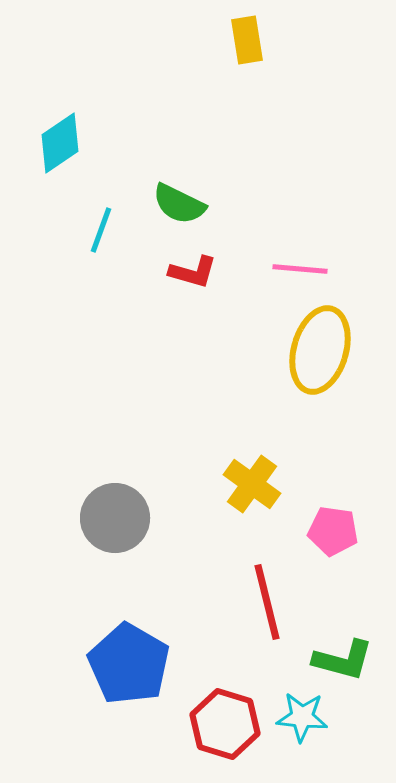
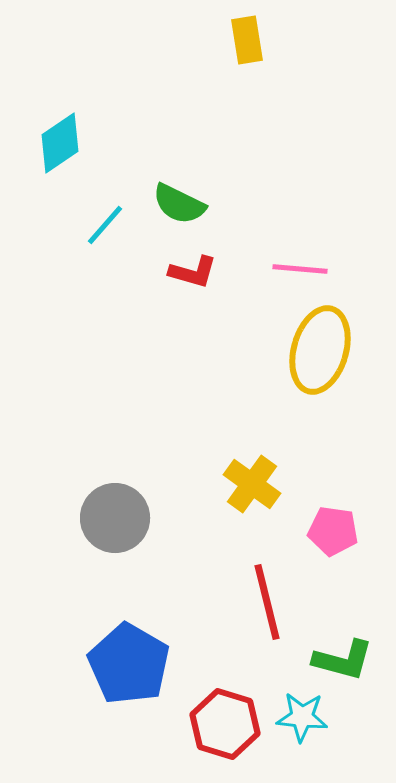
cyan line: moved 4 px right, 5 px up; rotated 21 degrees clockwise
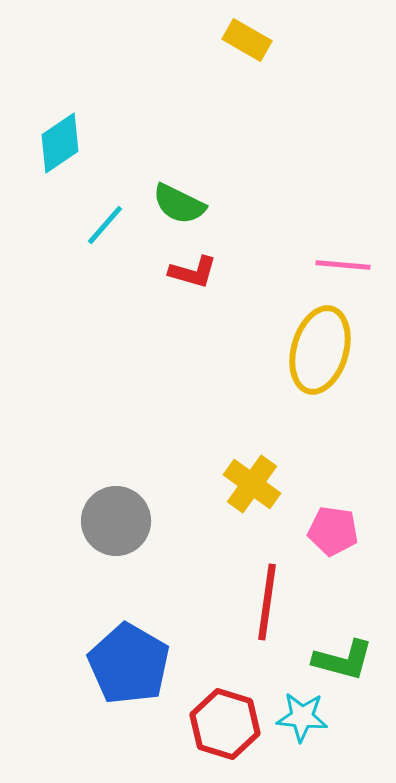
yellow rectangle: rotated 51 degrees counterclockwise
pink line: moved 43 px right, 4 px up
gray circle: moved 1 px right, 3 px down
red line: rotated 22 degrees clockwise
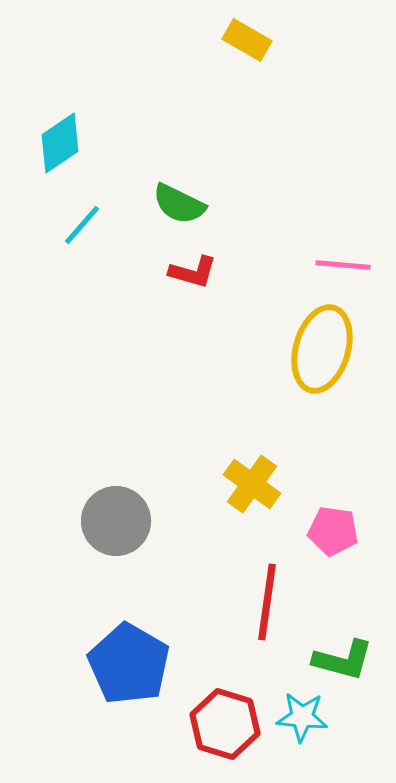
cyan line: moved 23 px left
yellow ellipse: moved 2 px right, 1 px up
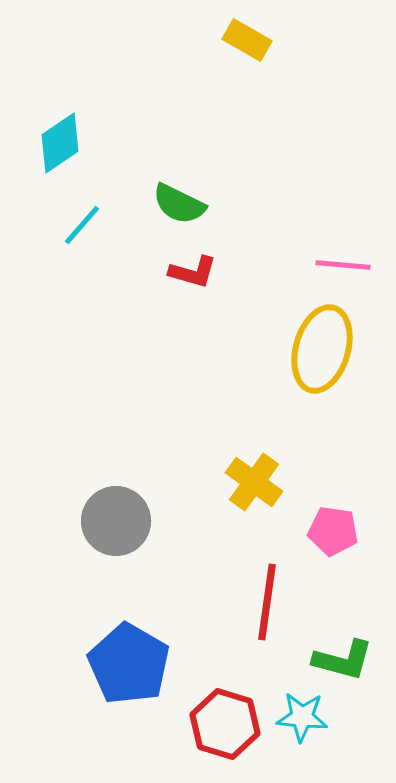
yellow cross: moved 2 px right, 2 px up
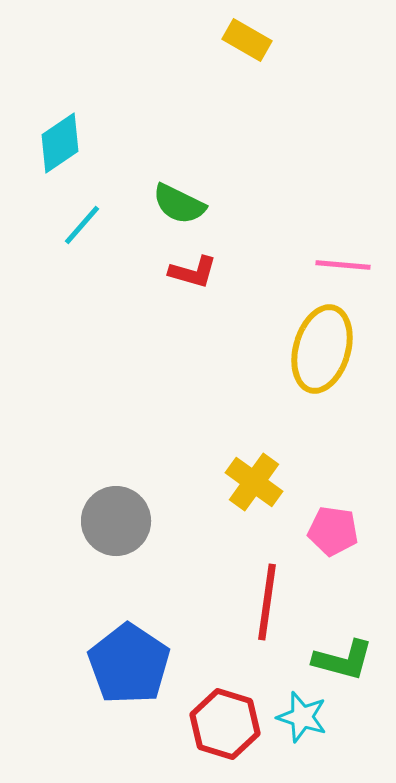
blue pentagon: rotated 4 degrees clockwise
cyan star: rotated 12 degrees clockwise
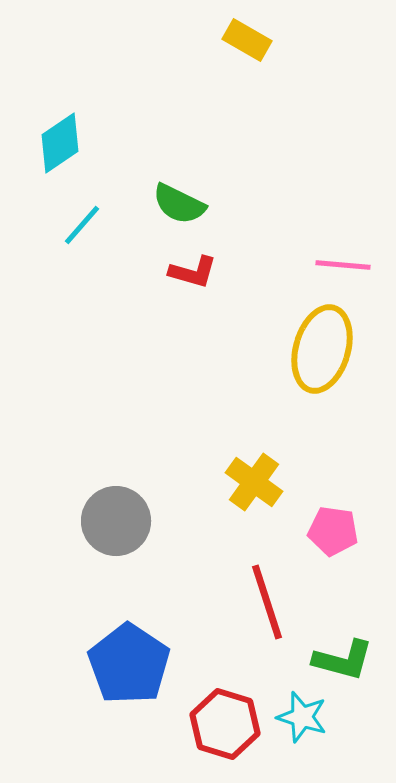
red line: rotated 26 degrees counterclockwise
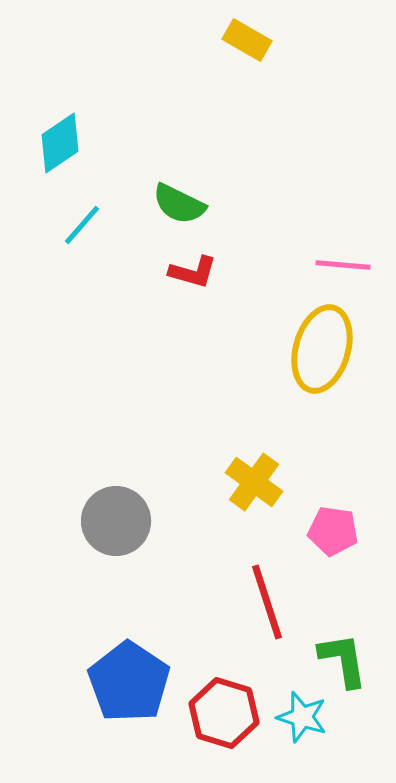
green L-shape: rotated 114 degrees counterclockwise
blue pentagon: moved 18 px down
red hexagon: moved 1 px left, 11 px up
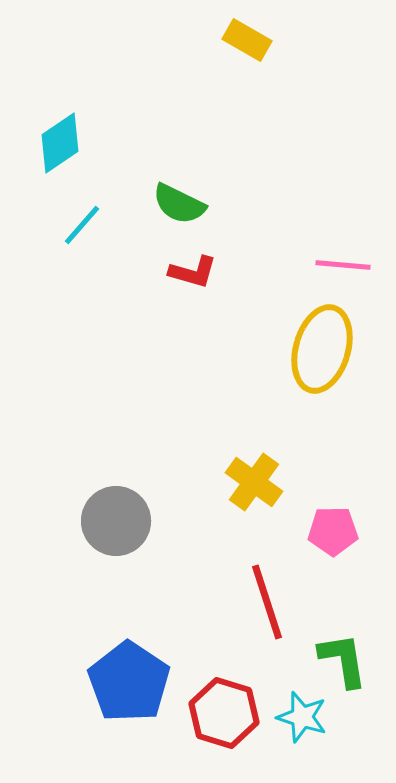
pink pentagon: rotated 9 degrees counterclockwise
